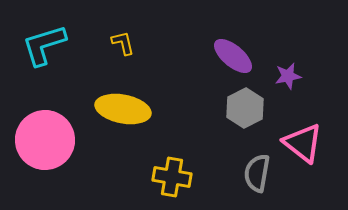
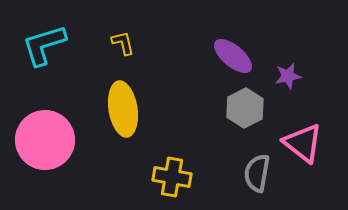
yellow ellipse: rotated 70 degrees clockwise
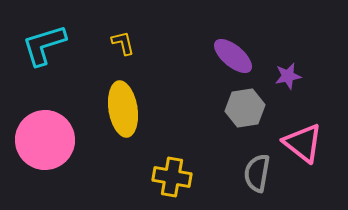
gray hexagon: rotated 18 degrees clockwise
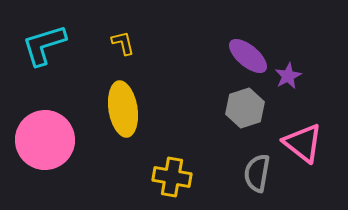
purple ellipse: moved 15 px right
purple star: rotated 16 degrees counterclockwise
gray hexagon: rotated 9 degrees counterclockwise
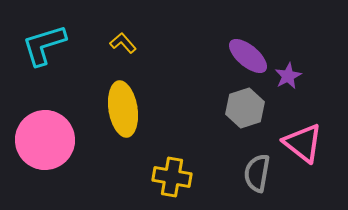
yellow L-shape: rotated 28 degrees counterclockwise
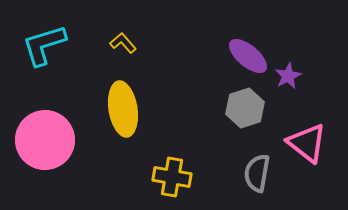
pink triangle: moved 4 px right
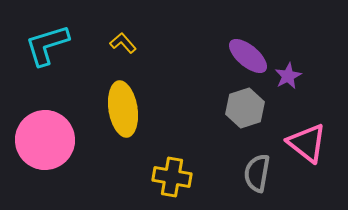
cyan L-shape: moved 3 px right
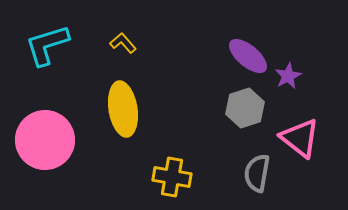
pink triangle: moved 7 px left, 5 px up
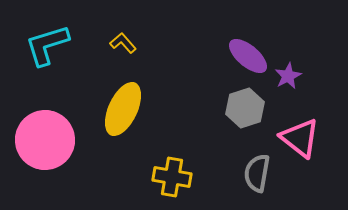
yellow ellipse: rotated 34 degrees clockwise
